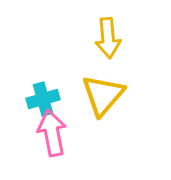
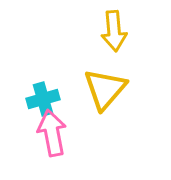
yellow arrow: moved 6 px right, 7 px up
yellow triangle: moved 2 px right, 6 px up
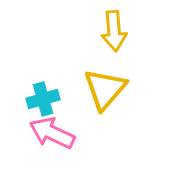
pink arrow: rotated 54 degrees counterclockwise
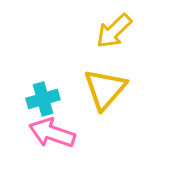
yellow arrow: rotated 51 degrees clockwise
pink arrow: rotated 6 degrees counterclockwise
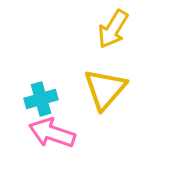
yellow arrow: moved 1 px left, 2 px up; rotated 15 degrees counterclockwise
cyan cross: moved 2 px left
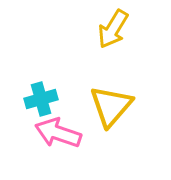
yellow triangle: moved 6 px right, 17 px down
pink arrow: moved 6 px right
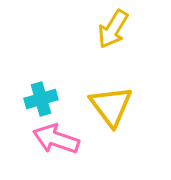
yellow triangle: rotated 18 degrees counterclockwise
pink arrow: moved 2 px left, 6 px down
